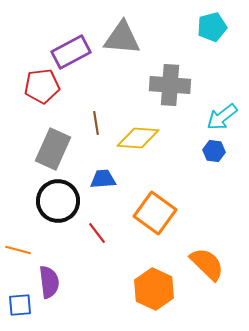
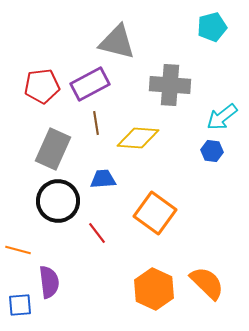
gray triangle: moved 5 px left, 4 px down; rotated 9 degrees clockwise
purple rectangle: moved 19 px right, 32 px down
blue hexagon: moved 2 px left
orange semicircle: moved 19 px down
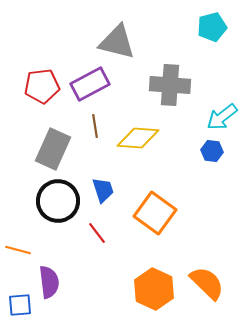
brown line: moved 1 px left, 3 px down
blue trapezoid: moved 11 px down; rotated 76 degrees clockwise
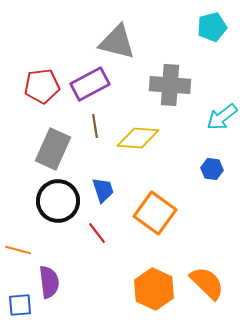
blue hexagon: moved 18 px down
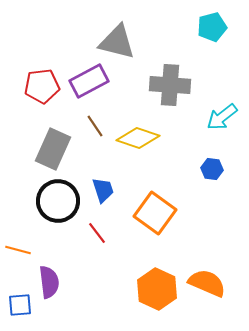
purple rectangle: moved 1 px left, 3 px up
brown line: rotated 25 degrees counterclockwise
yellow diamond: rotated 15 degrees clockwise
orange semicircle: rotated 21 degrees counterclockwise
orange hexagon: moved 3 px right
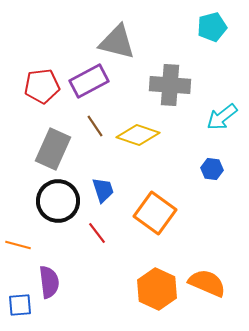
yellow diamond: moved 3 px up
orange line: moved 5 px up
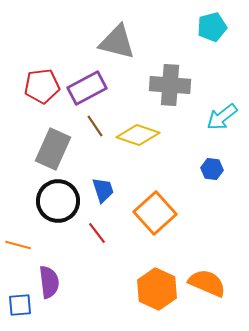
purple rectangle: moved 2 px left, 7 px down
orange square: rotated 12 degrees clockwise
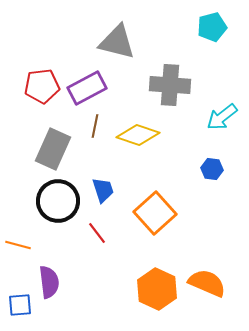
brown line: rotated 45 degrees clockwise
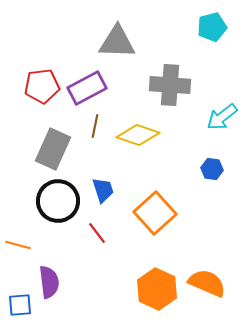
gray triangle: rotated 12 degrees counterclockwise
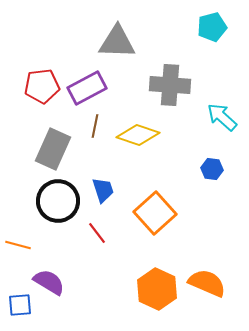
cyan arrow: rotated 80 degrees clockwise
purple semicircle: rotated 52 degrees counterclockwise
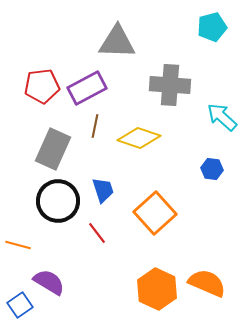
yellow diamond: moved 1 px right, 3 px down
blue square: rotated 30 degrees counterclockwise
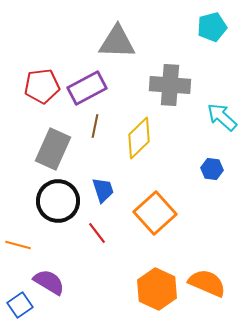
yellow diamond: rotated 63 degrees counterclockwise
